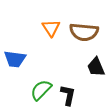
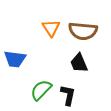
brown semicircle: moved 1 px left, 1 px up
black trapezoid: moved 17 px left, 4 px up
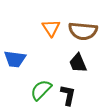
black trapezoid: moved 1 px left
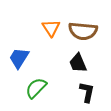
blue trapezoid: moved 4 px right, 1 px up; rotated 115 degrees clockwise
green semicircle: moved 5 px left, 2 px up
black L-shape: moved 19 px right, 3 px up
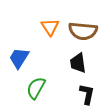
orange triangle: moved 1 px left, 1 px up
black trapezoid: rotated 15 degrees clockwise
green semicircle: rotated 15 degrees counterclockwise
black L-shape: moved 2 px down
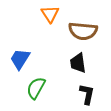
orange triangle: moved 13 px up
blue trapezoid: moved 1 px right, 1 px down
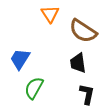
brown semicircle: rotated 28 degrees clockwise
green semicircle: moved 2 px left
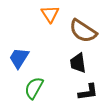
blue trapezoid: moved 1 px left, 1 px up
black L-shape: moved 1 px right, 2 px up; rotated 70 degrees clockwise
